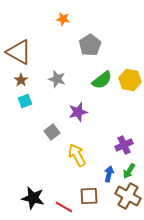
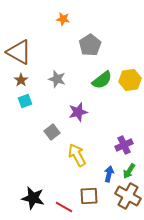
yellow hexagon: rotated 20 degrees counterclockwise
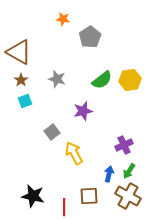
gray pentagon: moved 8 px up
purple star: moved 5 px right, 1 px up
yellow arrow: moved 3 px left, 2 px up
black star: moved 2 px up
red line: rotated 60 degrees clockwise
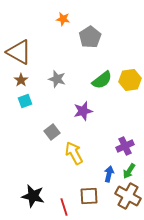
purple cross: moved 1 px right, 1 px down
red line: rotated 18 degrees counterclockwise
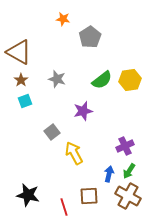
black star: moved 5 px left, 1 px up
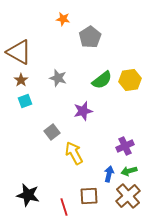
gray star: moved 1 px right, 1 px up
green arrow: rotated 42 degrees clockwise
brown cross: rotated 20 degrees clockwise
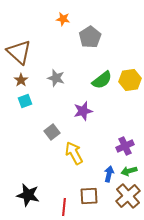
brown triangle: rotated 12 degrees clockwise
gray star: moved 2 px left
red line: rotated 24 degrees clockwise
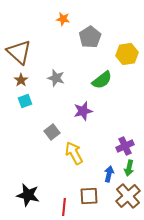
yellow hexagon: moved 3 px left, 26 px up
green arrow: moved 3 px up; rotated 63 degrees counterclockwise
